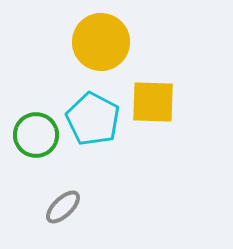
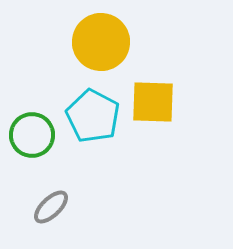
cyan pentagon: moved 3 px up
green circle: moved 4 px left
gray ellipse: moved 12 px left
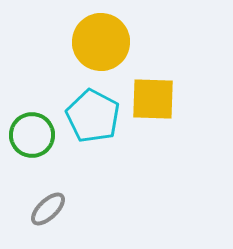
yellow square: moved 3 px up
gray ellipse: moved 3 px left, 2 px down
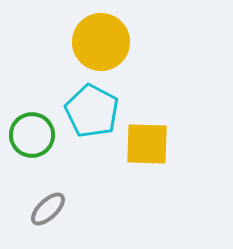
yellow square: moved 6 px left, 45 px down
cyan pentagon: moved 1 px left, 5 px up
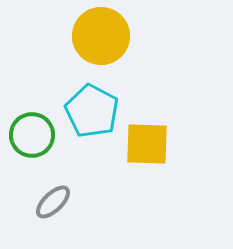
yellow circle: moved 6 px up
gray ellipse: moved 5 px right, 7 px up
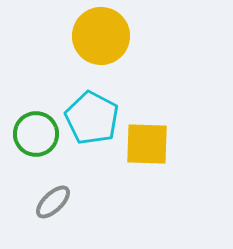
cyan pentagon: moved 7 px down
green circle: moved 4 px right, 1 px up
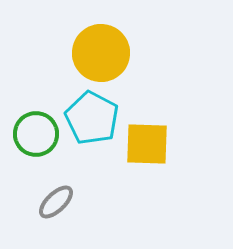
yellow circle: moved 17 px down
gray ellipse: moved 3 px right
